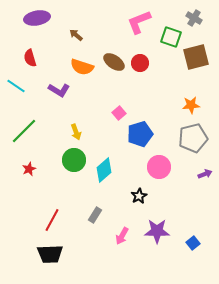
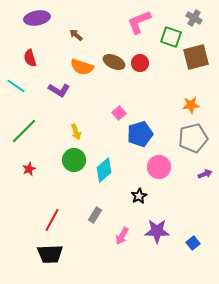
brown ellipse: rotated 10 degrees counterclockwise
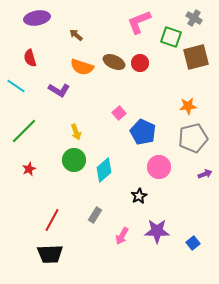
orange star: moved 3 px left, 1 px down
blue pentagon: moved 3 px right, 2 px up; rotated 30 degrees counterclockwise
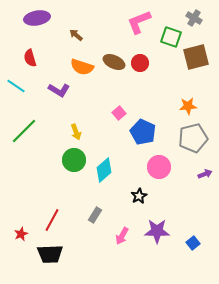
red star: moved 8 px left, 65 px down
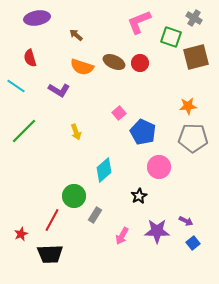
gray pentagon: rotated 16 degrees clockwise
green circle: moved 36 px down
purple arrow: moved 19 px left, 47 px down; rotated 48 degrees clockwise
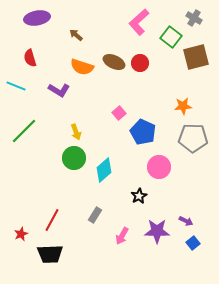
pink L-shape: rotated 20 degrees counterclockwise
green square: rotated 20 degrees clockwise
cyan line: rotated 12 degrees counterclockwise
orange star: moved 5 px left
green circle: moved 38 px up
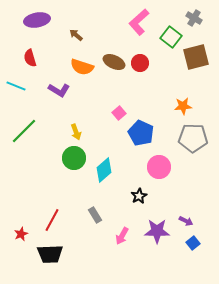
purple ellipse: moved 2 px down
blue pentagon: moved 2 px left, 1 px down
gray rectangle: rotated 63 degrees counterclockwise
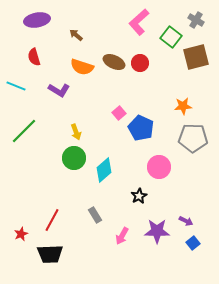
gray cross: moved 2 px right, 2 px down
red semicircle: moved 4 px right, 1 px up
blue pentagon: moved 5 px up
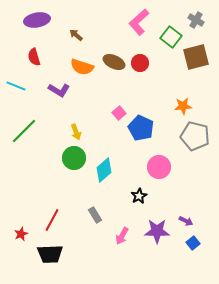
gray pentagon: moved 2 px right, 2 px up; rotated 12 degrees clockwise
